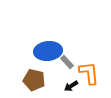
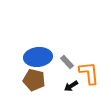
blue ellipse: moved 10 px left, 6 px down
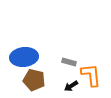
blue ellipse: moved 14 px left
gray rectangle: moved 2 px right; rotated 32 degrees counterclockwise
orange L-shape: moved 2 px right, 2 px down
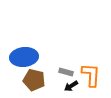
gray rectangle: moved 3 px left, 10 px down
orange L-shape: rotated 10 degrees clockwise
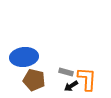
orange L-shape: moved 4 px left, 4 px down
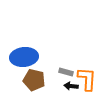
black arrow: rotated 40 degrees clockwise
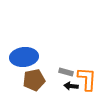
brown pentagon: rotated 25 degrees counterclockwise
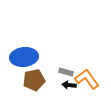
orange L-shape: rotated 40 degrees counterclockwise
black arrow: moved 2 px left, 1 px up
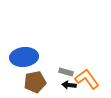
brown pentagon: moved 1 px right, 2 px down
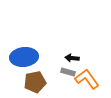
gray rectangle: moved 2 px right
black arrow: moved 3 px right, 27 px up
